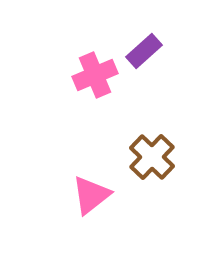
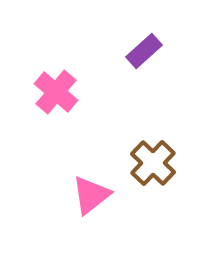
pink cross: moved 39 px left, 17 px down; rotated 27 degrees counterclockwise
brown cross: moved 1 px right, 6 px down
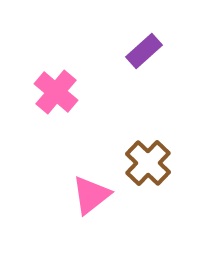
brown cross: moved 5 px left
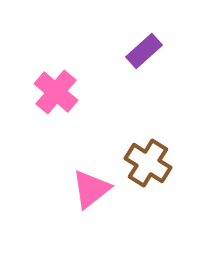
brown cross: rotated 12 degrees counterclockwise
pink triangle: moved 6 px up
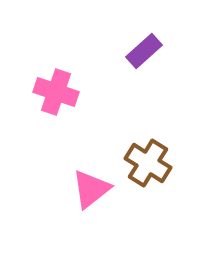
pink cross: rotated 21 degrees counterclockwise
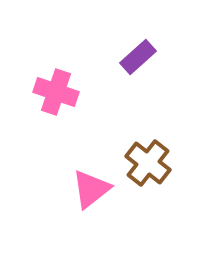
purple rectangle: moved 6 px left, 6 px down
brown cross: rotated 6 degrees clockwise
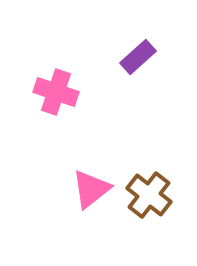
brown cross: moved 1 px right, 32 px down
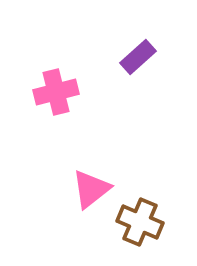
pink cross: rotated 33 degrees counterclockwise
brown cross: moved 9 px left, 27 px down; rotated 15 degrees counterclockwise
